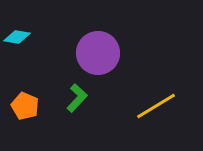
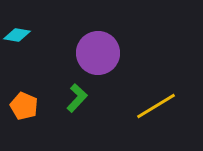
cyan diamond: moved 2 px up
orange pentagon: moved 1 px left
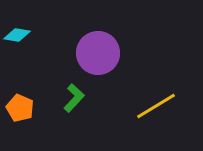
green L-shape: moved 3 px left
orange pentagon: moved 4 px left, 2 px down
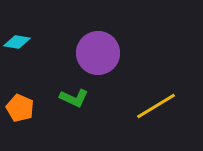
cyan diamond: moved 7 px down
green L-shape: rotated 72 degrees clockwise
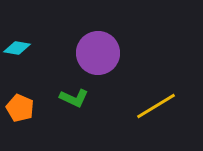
cyan diamond: moved 6 px down
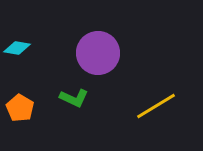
orange pentagon: rotated 8 degrees clockwise
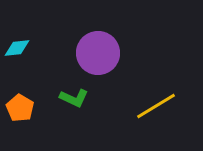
cyan diamond: rotated 16 degrees counterclockwise
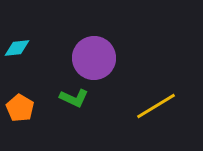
purple circle: moved 4 px left, 5 px down
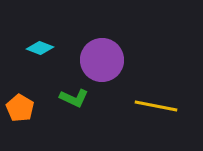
cyan diamond: moved 23 px right; rotated 28 degrees clockwise
purple circle: moved 8 px right, 2 px down
yellow line: rotated 42 degrees clockwise
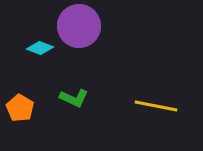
purple circle: moved 23 px left, 34 px up
